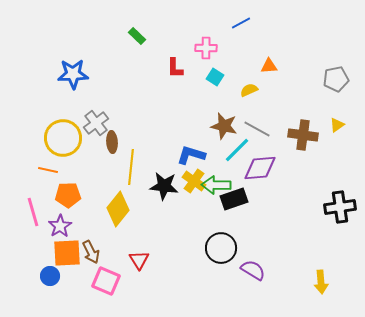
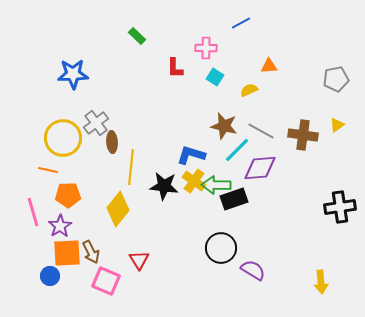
gray line: moved 4 px right, 2 px down
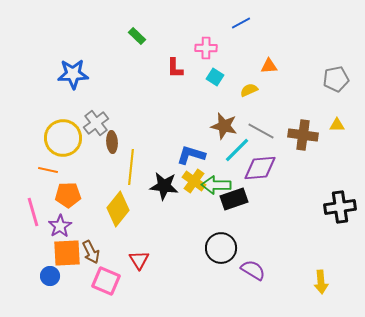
yellow triangle: rotated 35 degrees clockwise
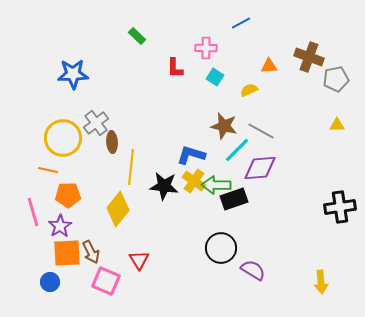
brown cross: moved 6 px right, 78 px up; rotated 12 degrees clockwise
blue circle: moved 6 px down
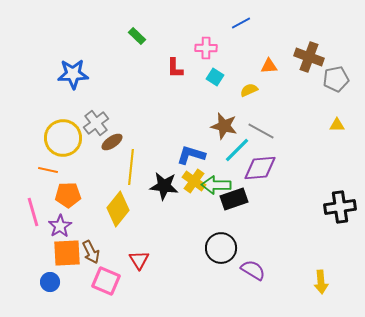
brown ellipse: rotated 60 degrees clockwise
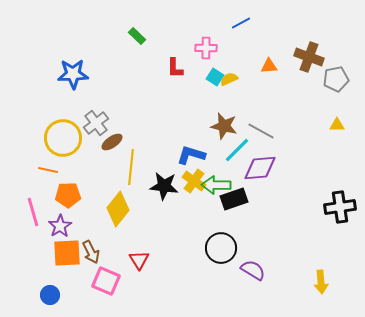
yellow semicircle: moved 20 px left, 11 px up
blue circle: moved 13 px down
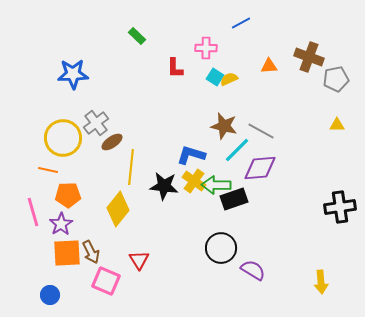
purple star: moved 1 px right, 2 px up
